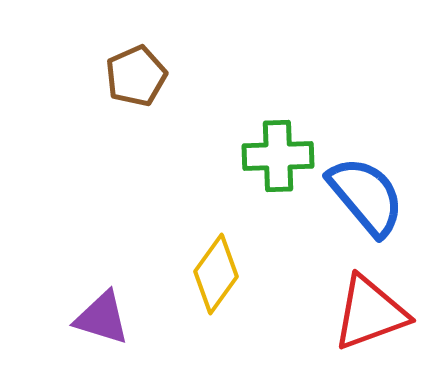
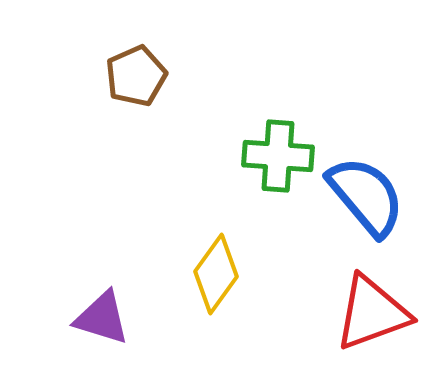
green cross: rotated 6 degrees clockwise
red triangle: moved 2 px right
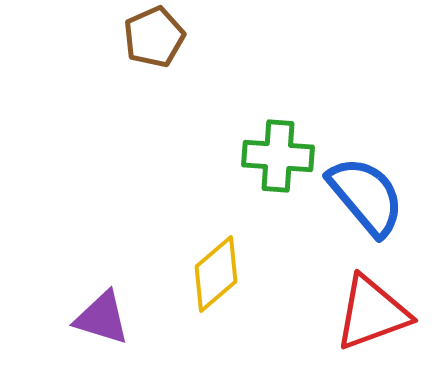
brown pentagon: moved 18 px right, 39 px up
yellow diamond: rotated 14 degrees clockwise
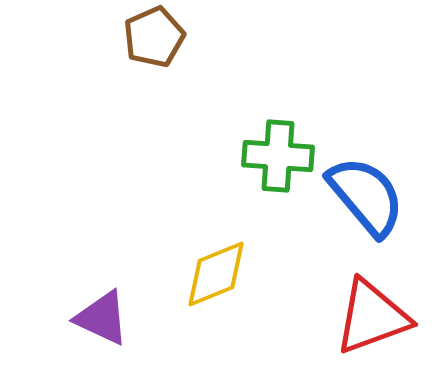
yellow diamond: rotated 18 degrees clockwise
red triangle: moved 4 px down
purple triangle: rotated 8 degrees clockwise
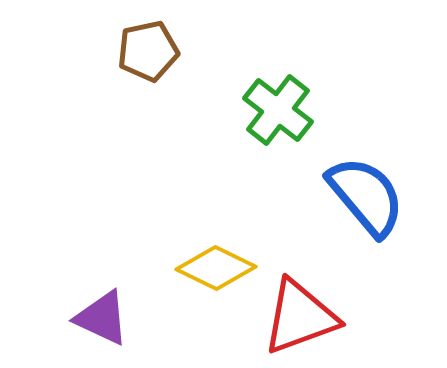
brown pentagon: moved 6 px left, 14 px down; rotated 12 degrees clockwise
green cross: moved 46 px up; rotated 34 degrees clockwise
yellow diamond: moved 6 px up; rotated 48 degrees clockwise
red triangle: moved 72 px left
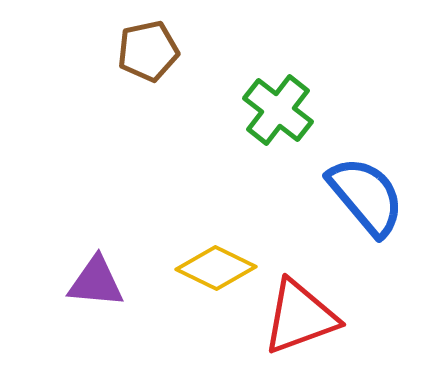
purple triangle: moved 6 px left, 36 px up; rotated 20 degrees counterclockwise
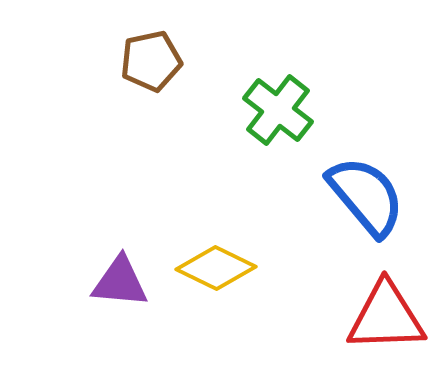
brown pentagon: moved 3 px right, 10 px down
purple triangle: moved 24 px right
red triangle: moved 86 px right; rotated 18 degrees clockwise
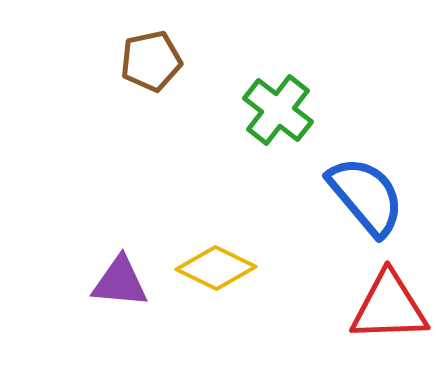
red triangle: moved 3 px right, 10 px up
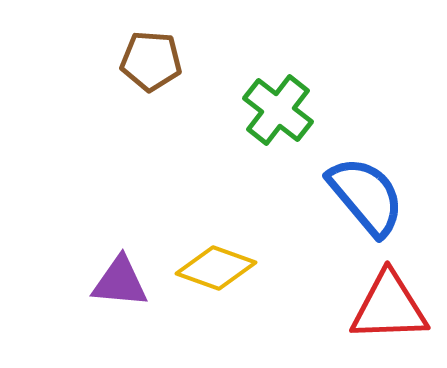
brown pentagon: rotated 16 degrees clockwise
yellow diamond: rotated 6 degrees counterclockwise
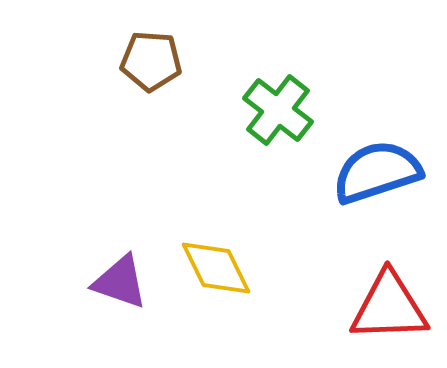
blue semicircle: moved 11 px right, 24 px up; rotated 68 degrees counterclockwise
yellow diamond: rotated 44 degrees clockwise
purple triangle: rotated 14 degrees clockwise
